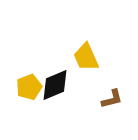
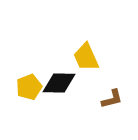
black diamond: moved 4 px right, 2 px up; rotated 24 degrees clockwise
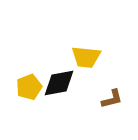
yellow trapezoid: rotated 60 degrees counterclockwise
black diamond: rotated 12 degrees counterclockwise
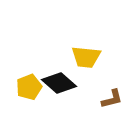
black diamond: rotated 52 degrees clockwise
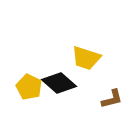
yellow trapezoid: moved 1 px down; rotated 12 degrees clockwise
yellow pentagon: rotated 25 degrees counterclockwise
